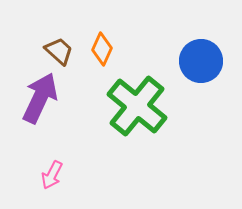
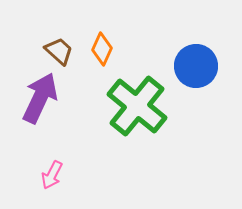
blue circle: moved 5 px left, 5 px down
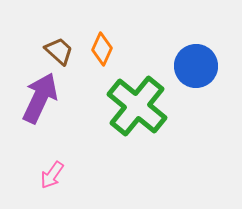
pink arrow: rotated 8 degrees clockwise
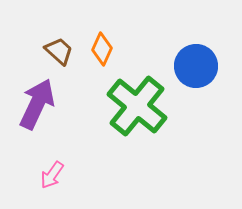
purple arrow: moved 3 px left, 6 px down
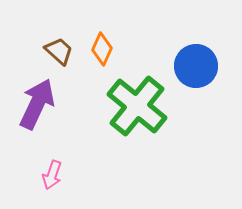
pink arrow: rotated 16 degrees counterclockwise
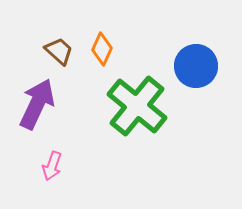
pink arrow: moved 9 px up
